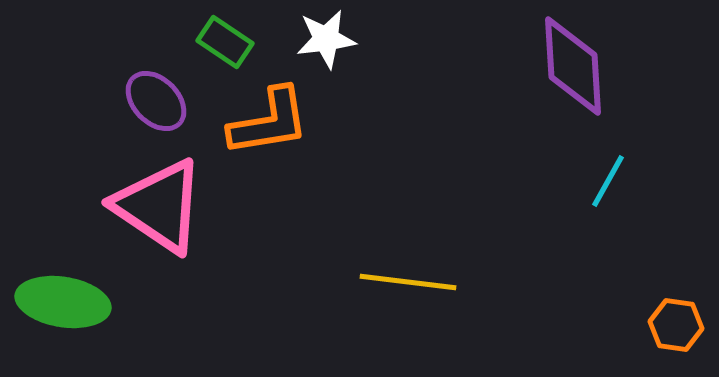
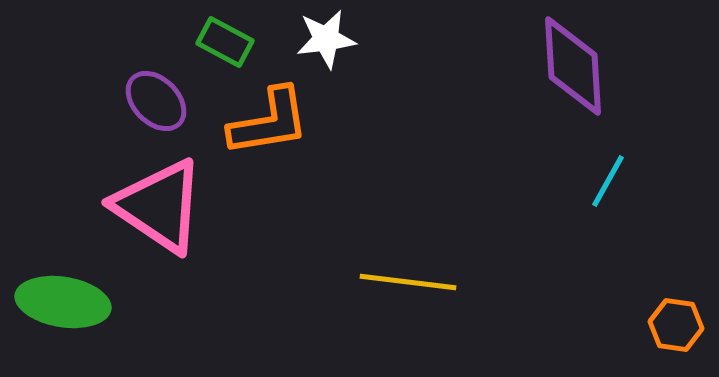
green rectangle: rotated 6 degrees counterclockwise
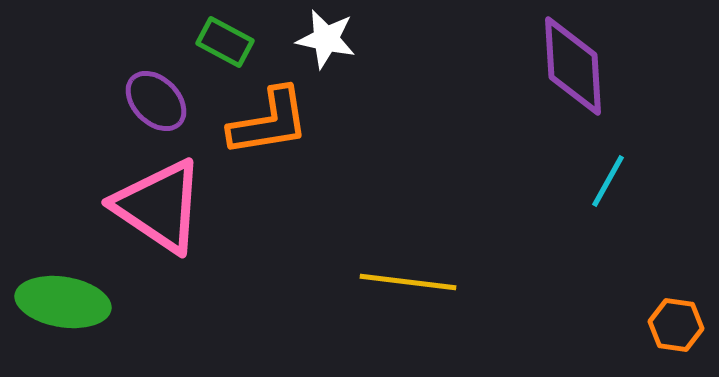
white star: rotated 20 degrees clockwise
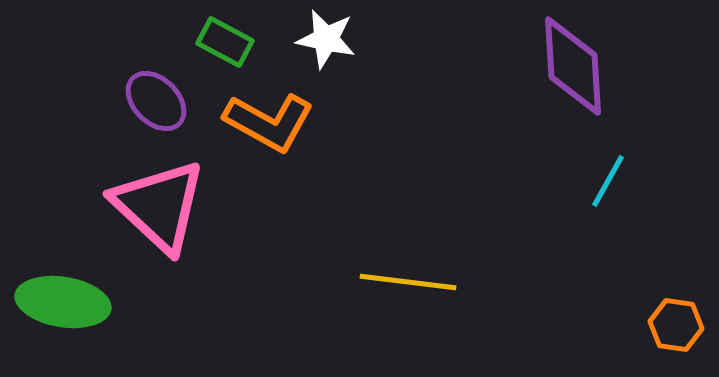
orange L-shape: rotated 38 degrees clockwise
pink triangle: rotated 9 degrees clockwise
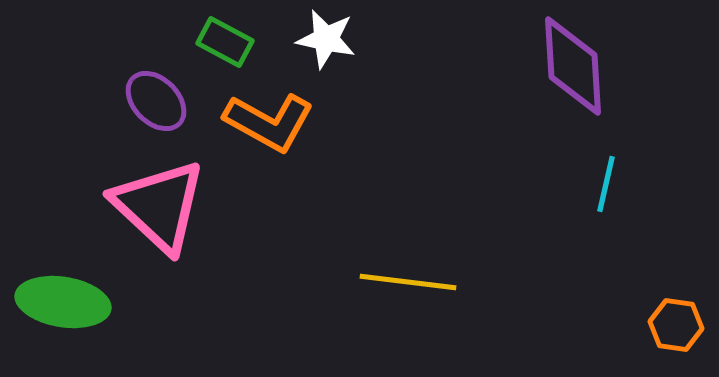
cyan line: moved 2 px left, 3 px down; rotated 16 degrees counterclockwise
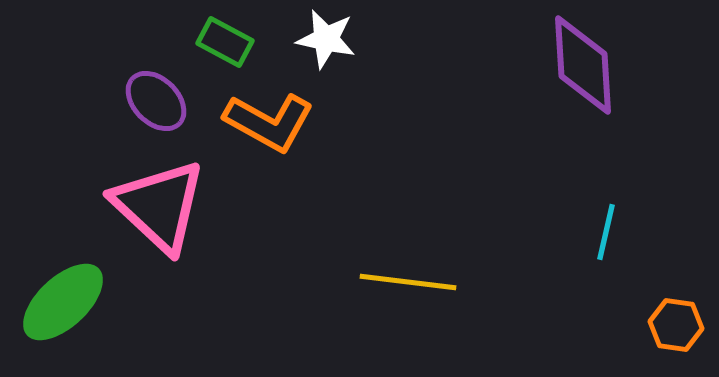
purple diamond: moved 10 px right, 1 px up
cyan line: moved 48 px down
green ellipse: rotated 52 degrees counterclockwise
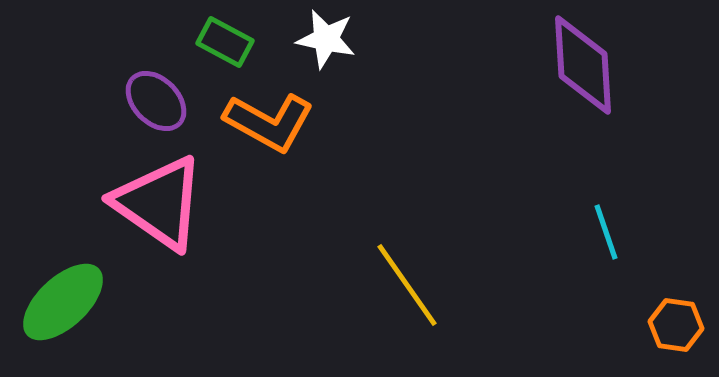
pink triangle: moved 3 px up; rotated 8 degrees counterclockwise
cyan line: rotated 32 degrees counterclockwise
yellow line: moved 1 px left, 3 px down; rotated 48 degrees clockwise
